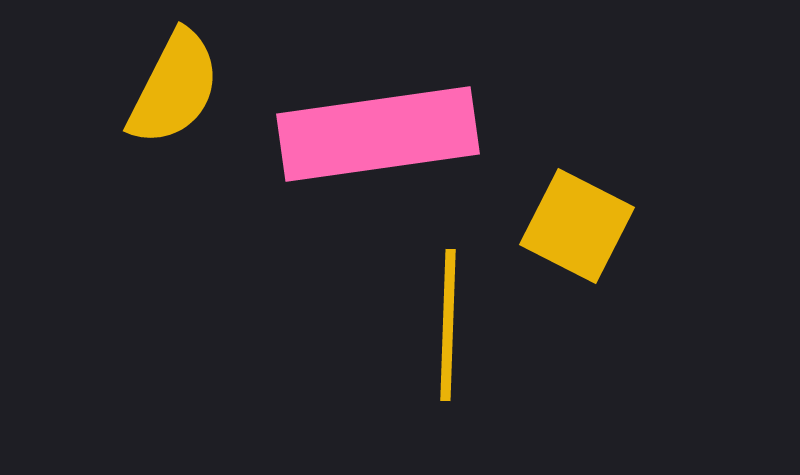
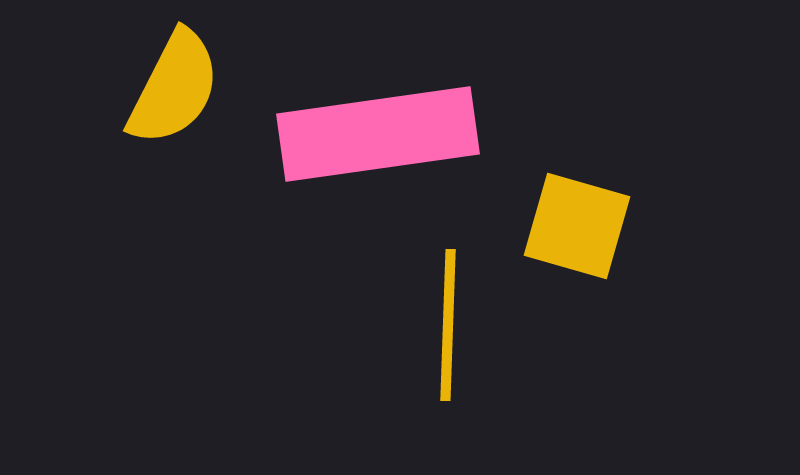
yellow square: rotated 11 degrees counterclockwise
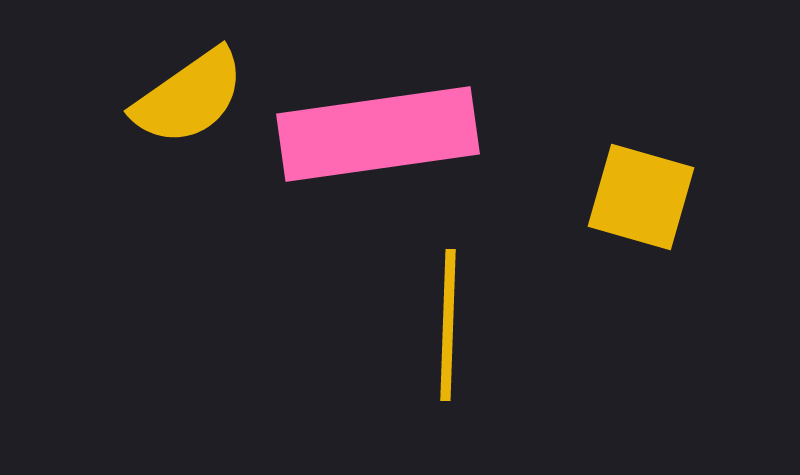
yellow semicircle: moved 15 px right, 9 px down; rotated 28 degrees clockwise
yellow square: moved 64 px right, 29 px up
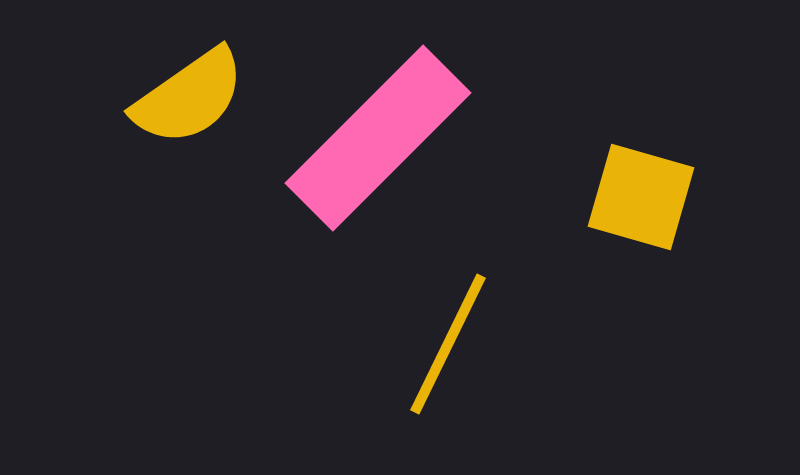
pink rectangle: moved 4 px down; rotated 37 degrees counterclockwise
yellow line: moved 19 px down; rotated 24 degrees clockwise
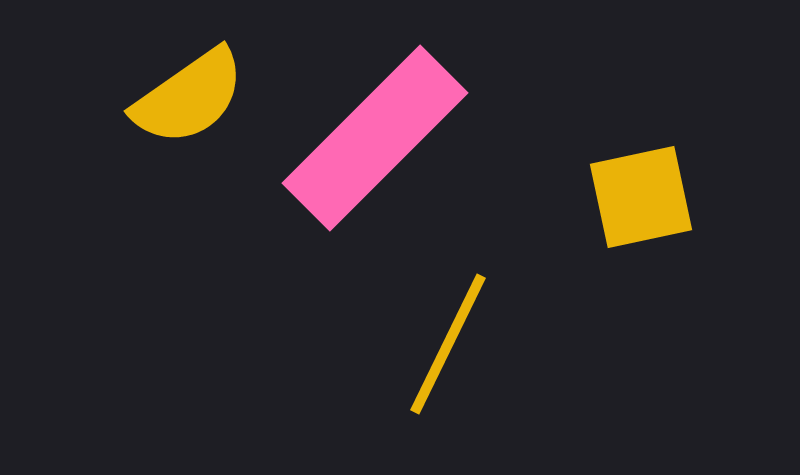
pink rectangle: moved 3 px left
yellow square: rotated 28 degrees counterclockwise
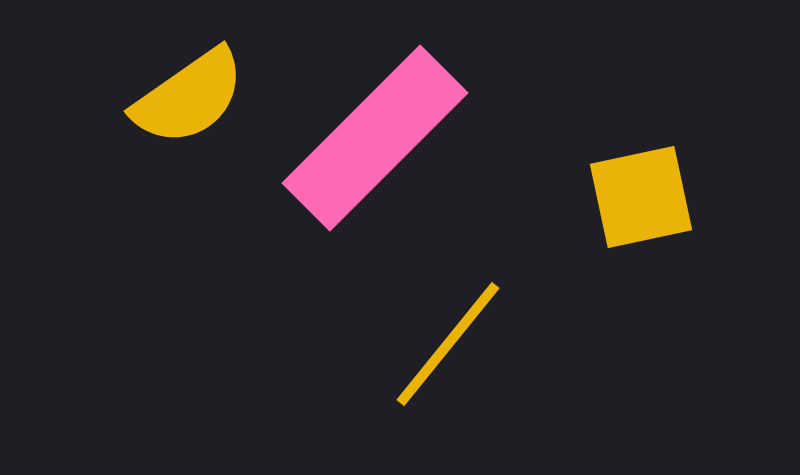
yellow line: rotated 13 degrees clockwise
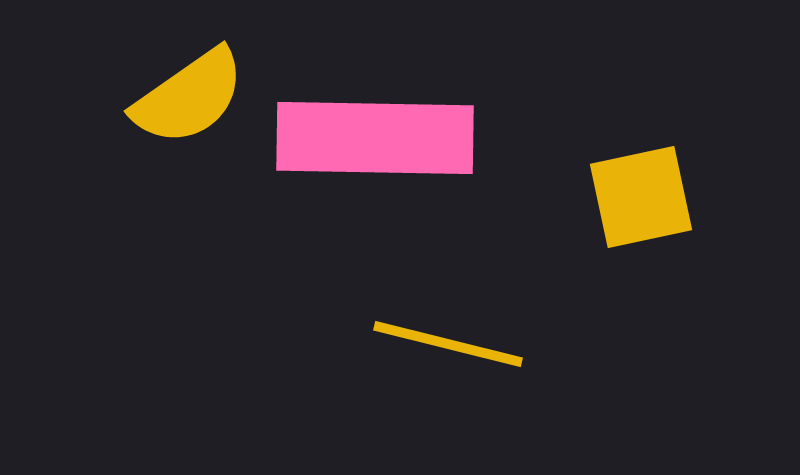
pink rectangle: rotated 46 degrees clockwise
yellow line: rotated 65 degrees clockwise
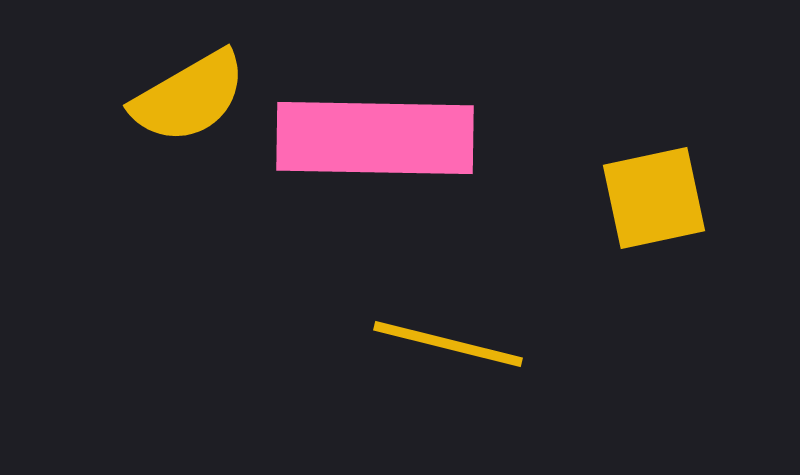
yellow semicircle: rotated 5 degrees clockwise
yellow square: moved 13 px right, 1 px down
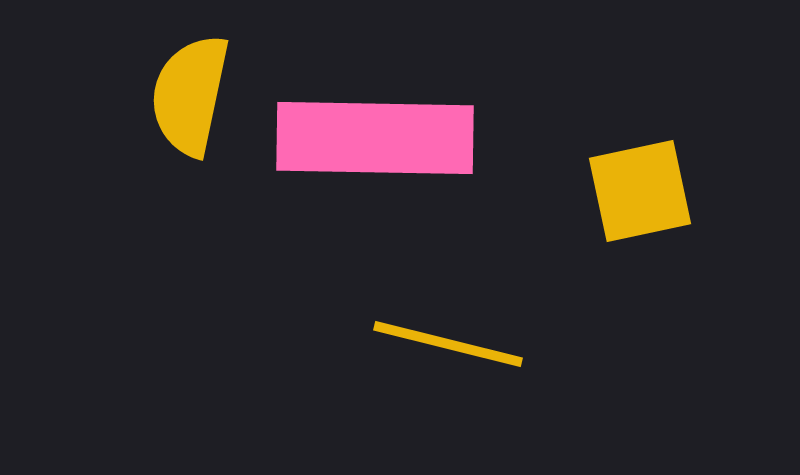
yellow semicircle: moved 1 px right, 2 px up; rotated 132 degrees clockwise
yellow square: moved 14 px left, 7 px up
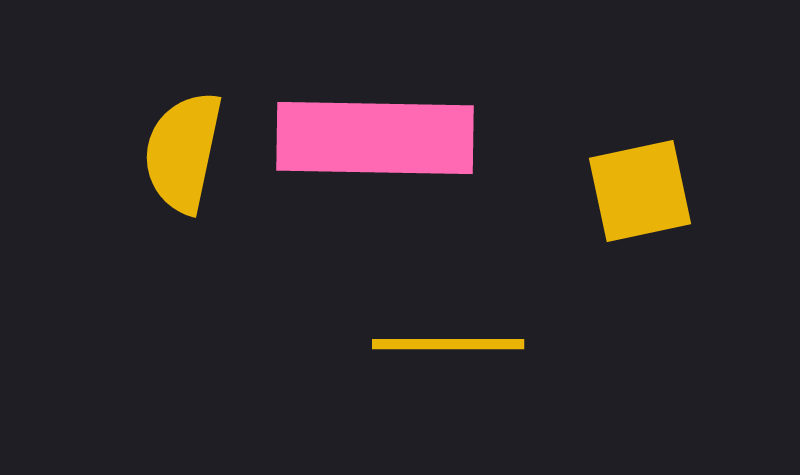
yellow semicircle: moved 7 px left, 57 px down
yellow line: rotated 14 degrees counterclockwise
